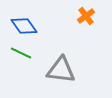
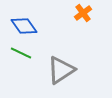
orange cross: moved 3 px left, 3 px up
gray triangle: rotated 40 degrees counterclockwise
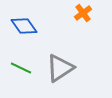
green line: moved 15 px down
gray triangle: moved 1 px left, 2 px up
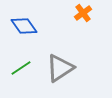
green line: rotated 60 degrees counterclockwise
